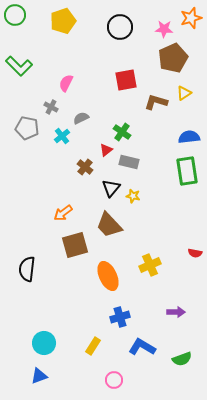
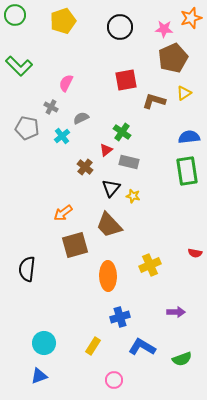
brown L-shape: moved 2 px left, 1 px up
orange ellipse: rotated 24 degrees clockwise
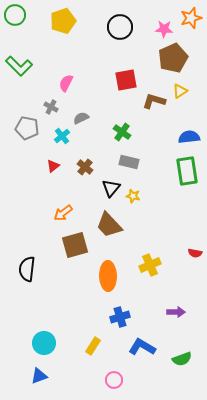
yellow triangle: moved 4 px left, 2 px up
red triangle: moved 53 px left, 16 px down
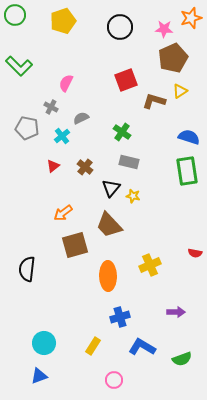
red square: rotated 10 degrees counterclockwise
blue semicircle: rotated 25 degrees clockwise
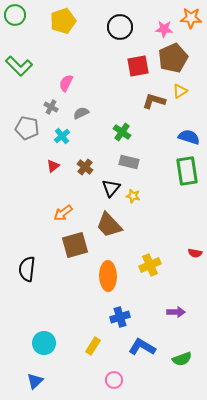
orange star: rotated 20 degrees clockwise
red square: moved 12 px right, 14 px up; rotated 10 degrees clockwise
gray semicircle: moved 5 px up
blue triangle: moved 4 px left, 5 px down; rotated 24 degrees counterclockwise
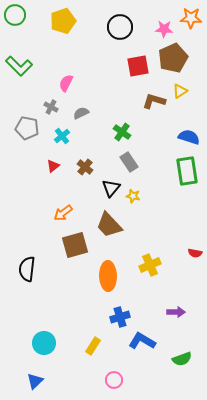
gray rectangle: rotated 42 degrees clockwise
blue L-shape: moved 6 px up
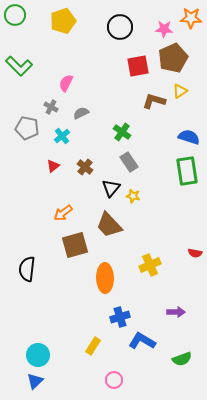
orange ellipse: moved 3 px left, 2 px down
cyan circle: moved 6 px left, 12 px down
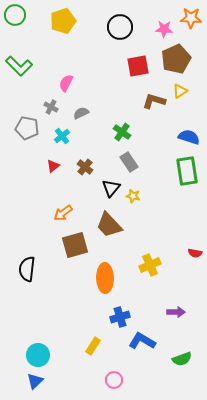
brown pentagon: moved 3 px right, 1 px down
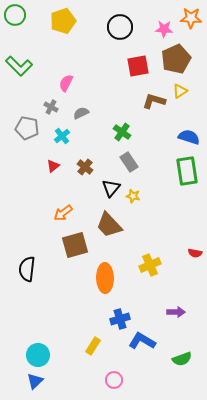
blue cross: moved 2 px down
